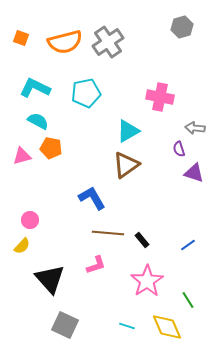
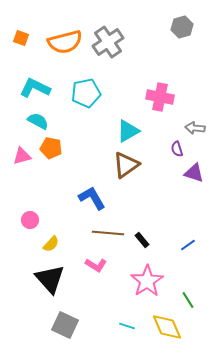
purple semicircle: moved 2 px left
yellow semicircle: moved 29 px right, 2 px up
pink L-shape: rotated 50 degrees clockwise
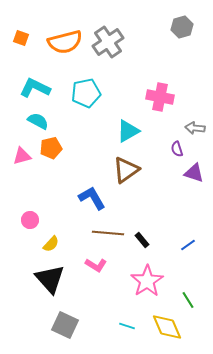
orange pentagon: rotated 25 degrees counterclockwise
brown triangle: moved 5 px down
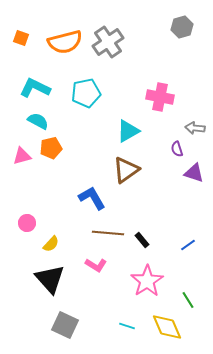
pink circle: moved 3 px left, 3 px down
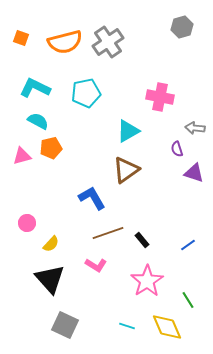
brown line: rotated 24 degrees counterclockwise
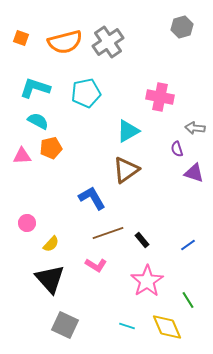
cyan L-shape: rotated 8 degrees counterclockwise
pink triangle: rotated 12 degrees clockwise
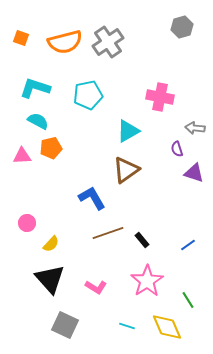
cyan pentagon: moved 2 px right, 2 px down
pink L-shape: moved 22 px down
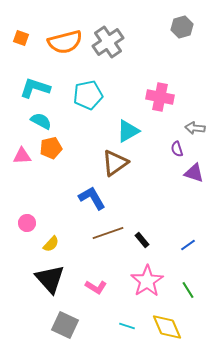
cyan semicircle: moved 3 px right
brown triangle: moved 11 px left, 7 px up
green line: moved 10 px up
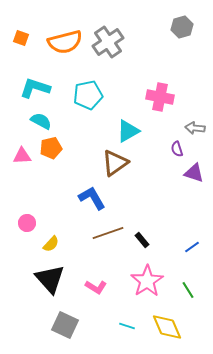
blue line: moved 4 px right, 2 px down
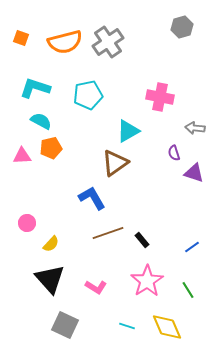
purple semicircle: moved 3 px left, 4 px down
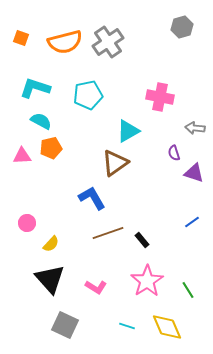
blue line: moved 25 px up
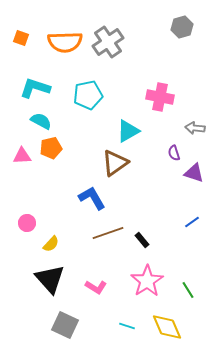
orange semicircle: rotated 12 degrees clockwise
